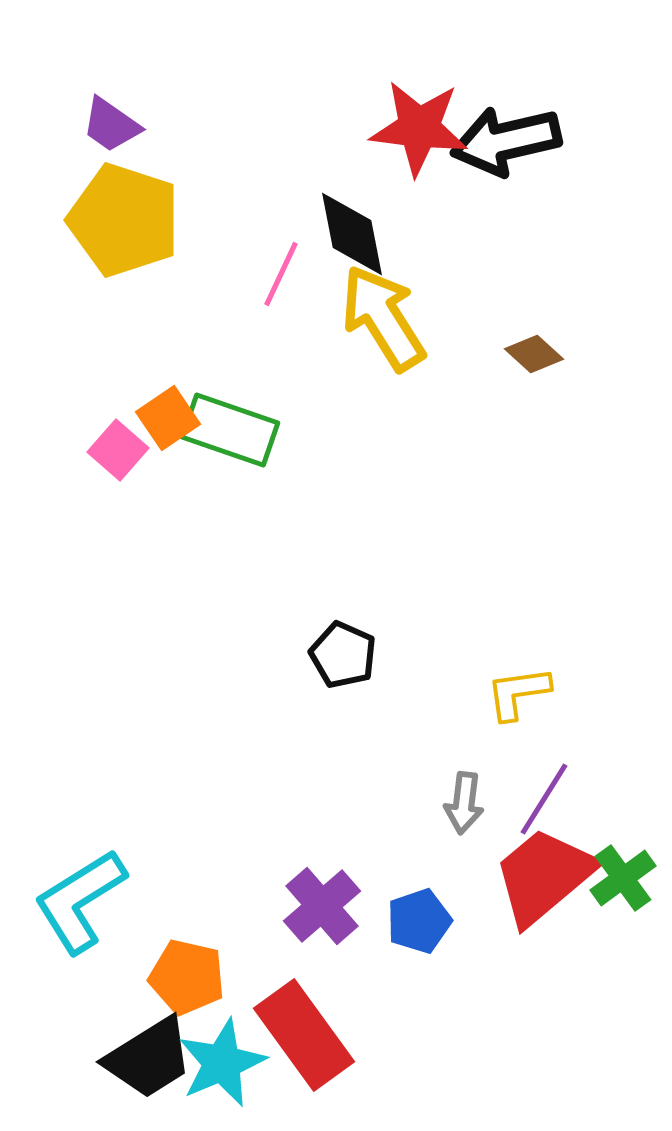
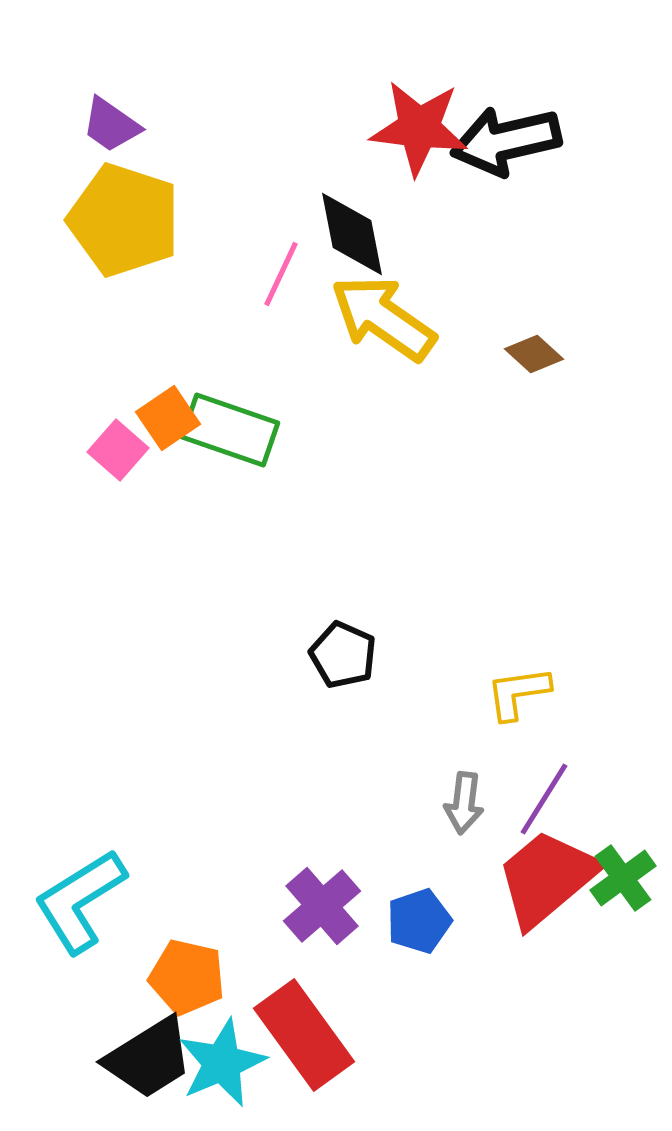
yellow arrow: rotated 23 degrees counterclockwise
red trapezoid: moved 3 px right, 2 px down
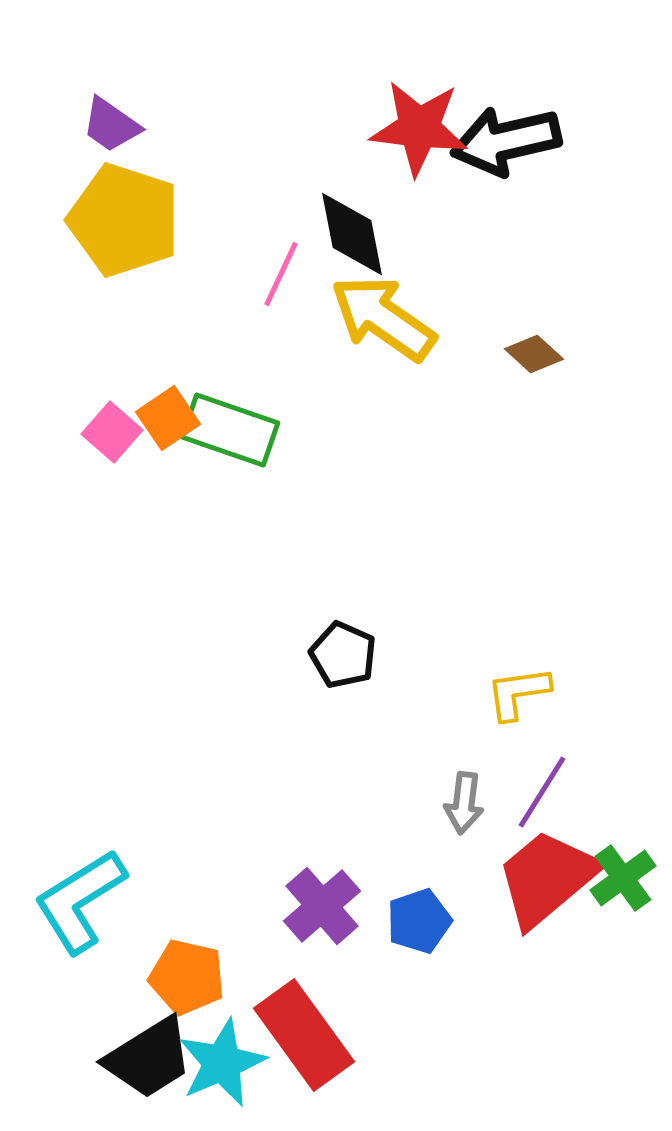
pink square: moved 6 px left, 18 px up
purple line: moved 2 px left, 7 px up
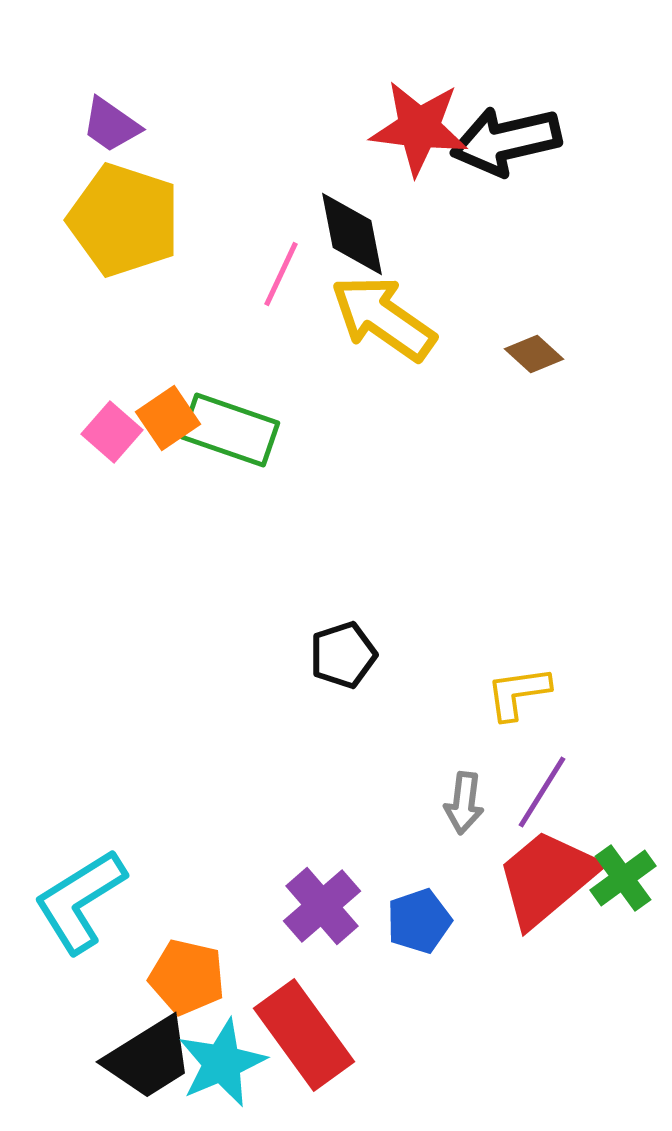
black pentagon: rotated 30 degrees clockwise
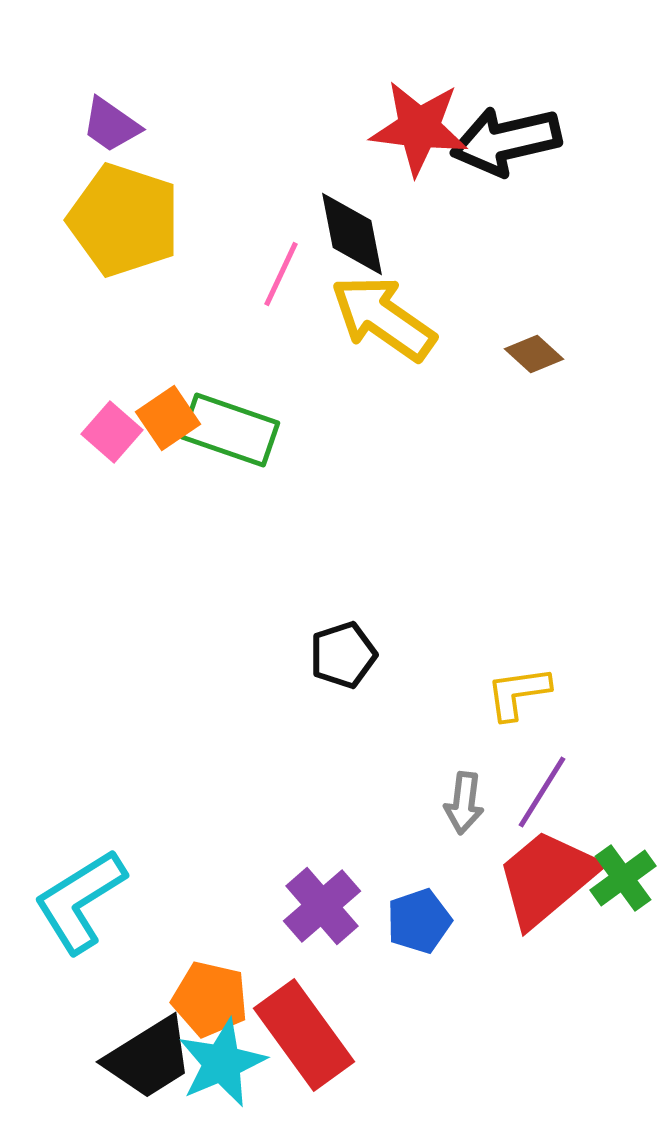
orange pentagon: moved 23 px right, 22 px down
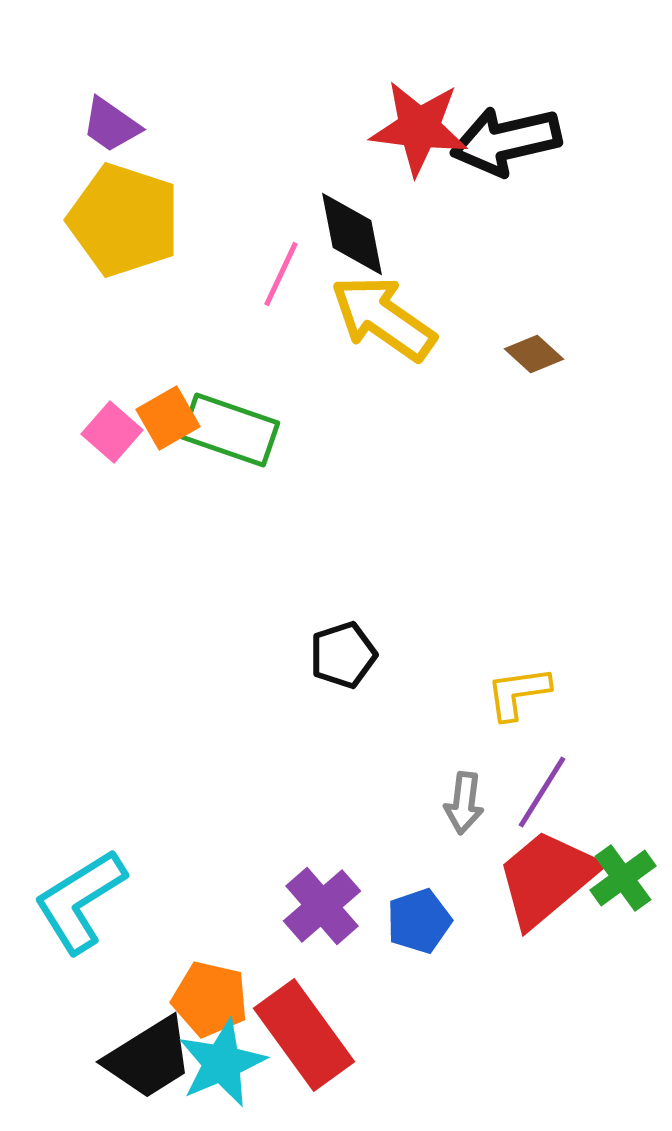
orange square: rotated 4 degrees clockwise
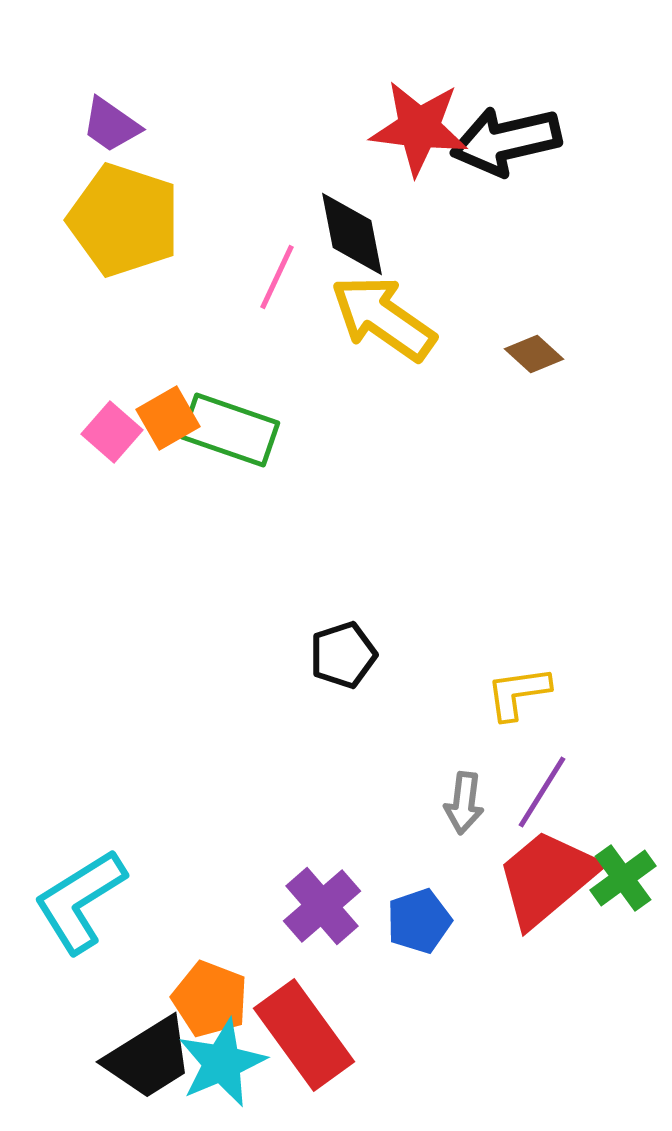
pink line: moved 4 px left, 3 px down
orange pentagon: rotated 8 degrees clockwise
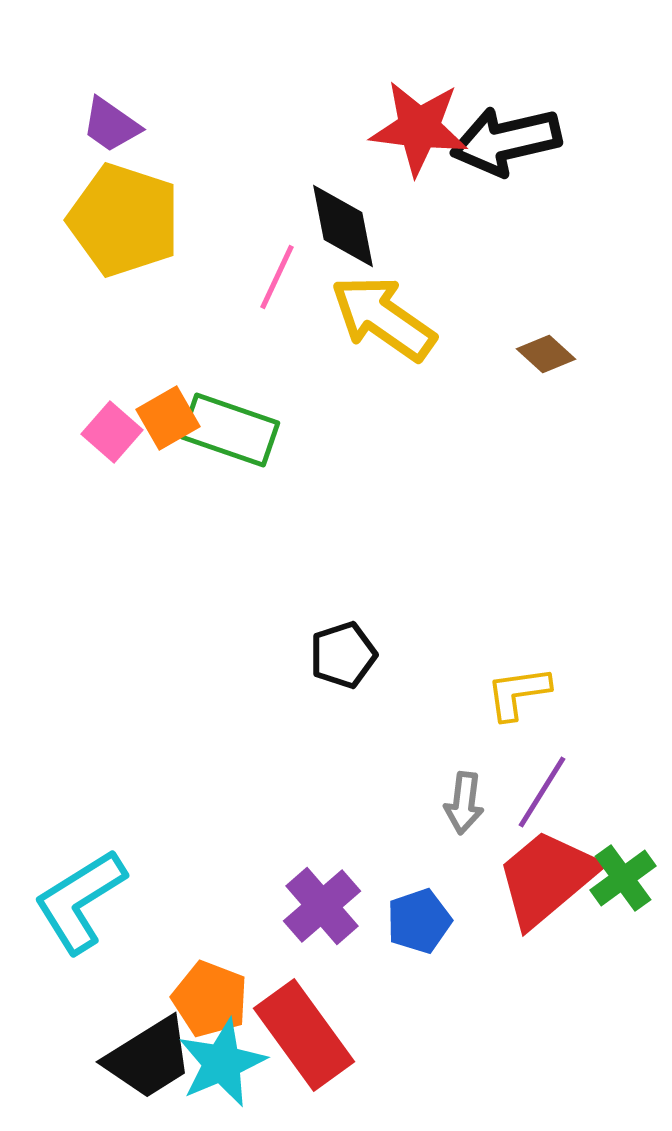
black diamond: moved 9 px left, 8 px up
brown diamond: moved 12 px right
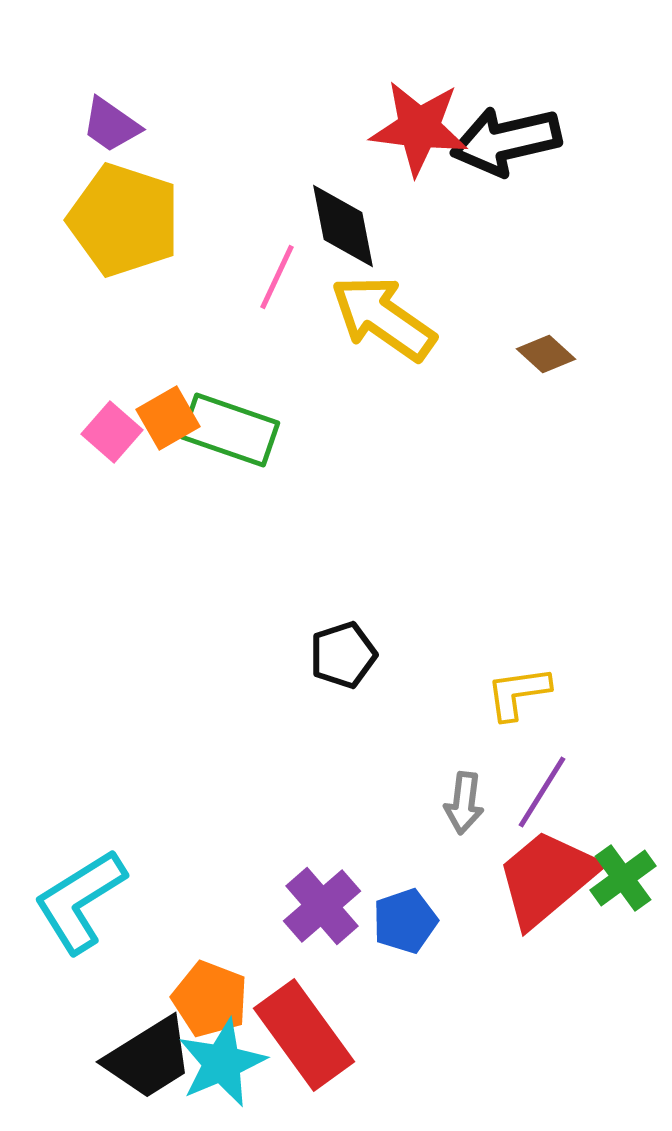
blue pentagon: moved 14 px left
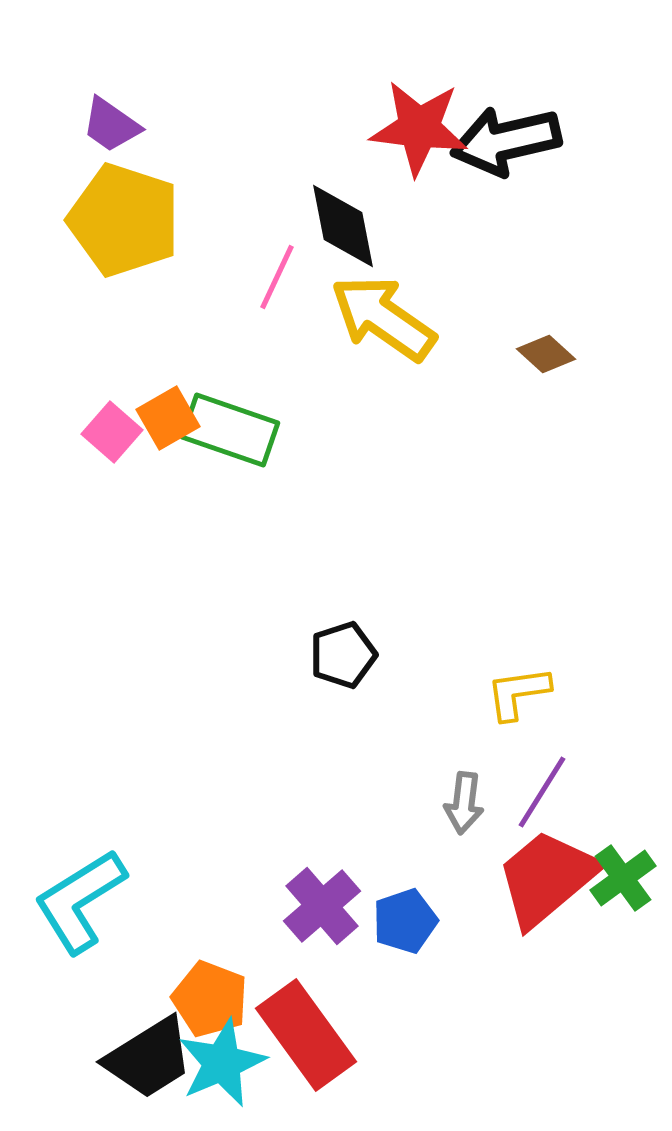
red rectangle: moved 2 px right
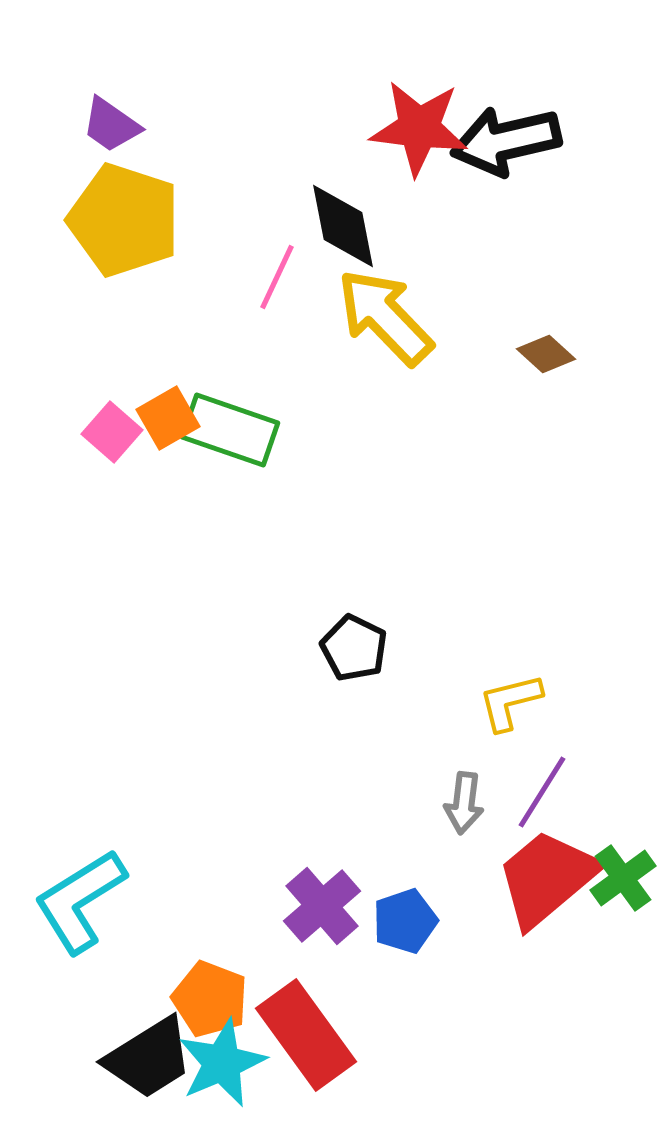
yellow arrow: moved 2 px right, 1 px up; rotated 11 degrees clockwise
black pentagon: moved 11 px right, 7 px up; rotated 28 degrees counterclockwise
yellow L-shape: moved 8 px left, 9 px down; rotated 6 degrees counterclockwise
